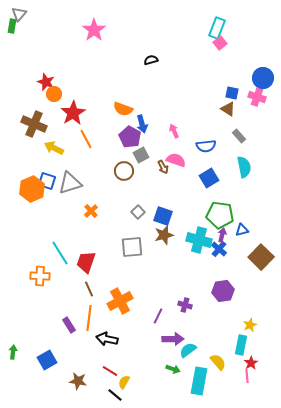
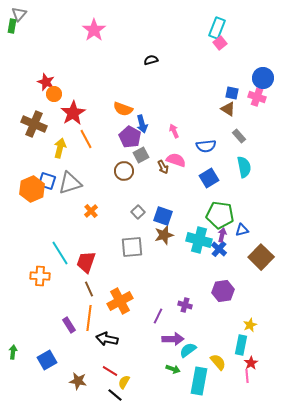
yellow arrow at (54, 148): moved 6 px right; rotated 78 degrees clockwise
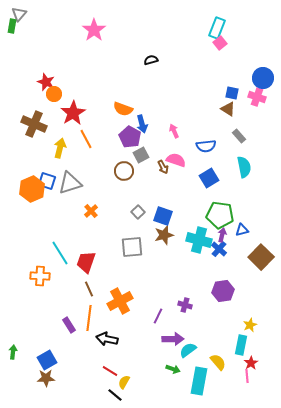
brown star at (78, 381): moved 32 px left, 3 px up; rotated 12 degrees counterclockwise
